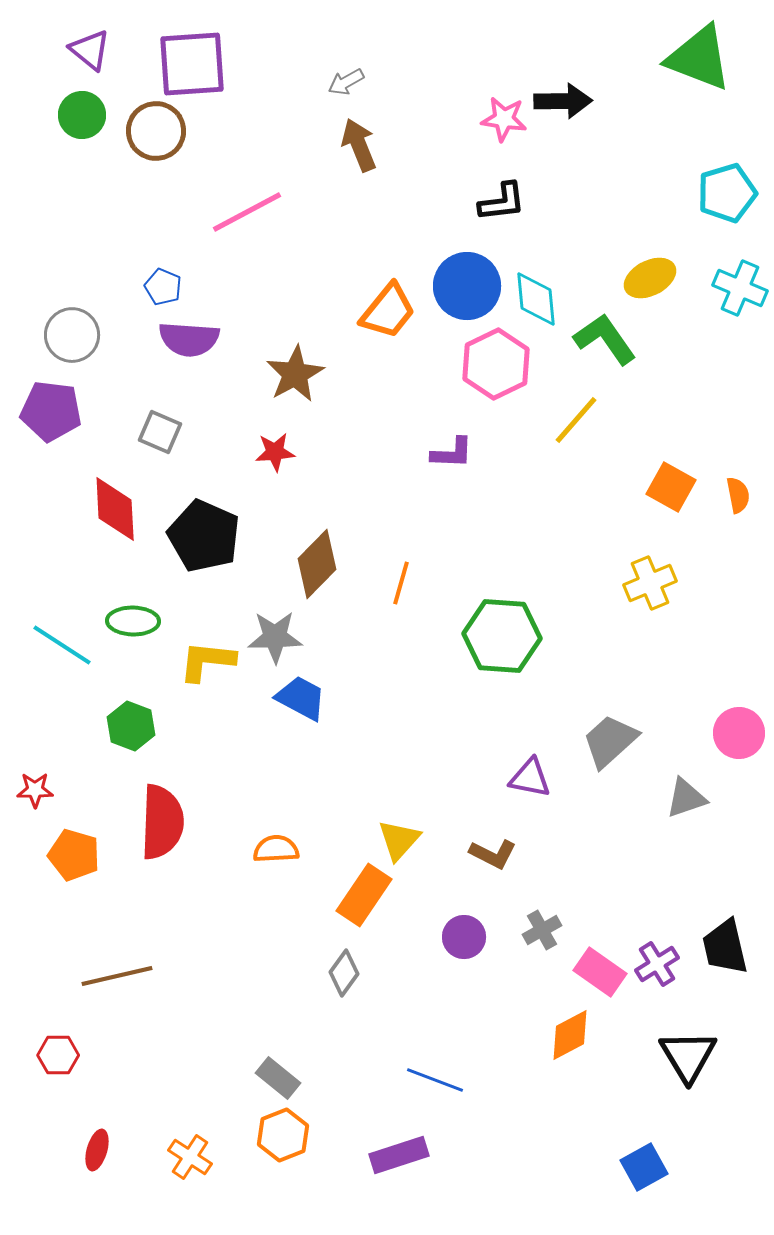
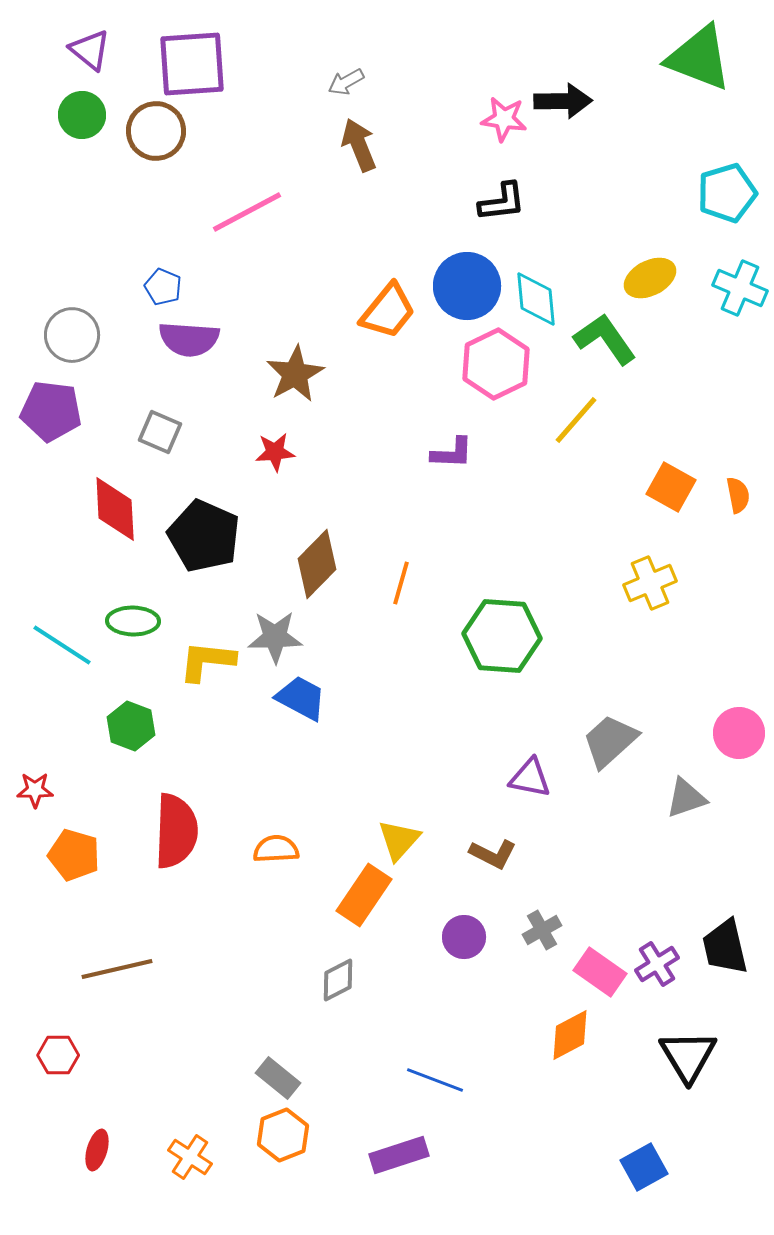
red semicircle at (162, 822): moved 14 px right, 9 px down
gray diamond at (344, 973): moved 6 px left, 7 px down; rotated 27 degrees clockwise
brown line at (117, 976): moved 7 px up
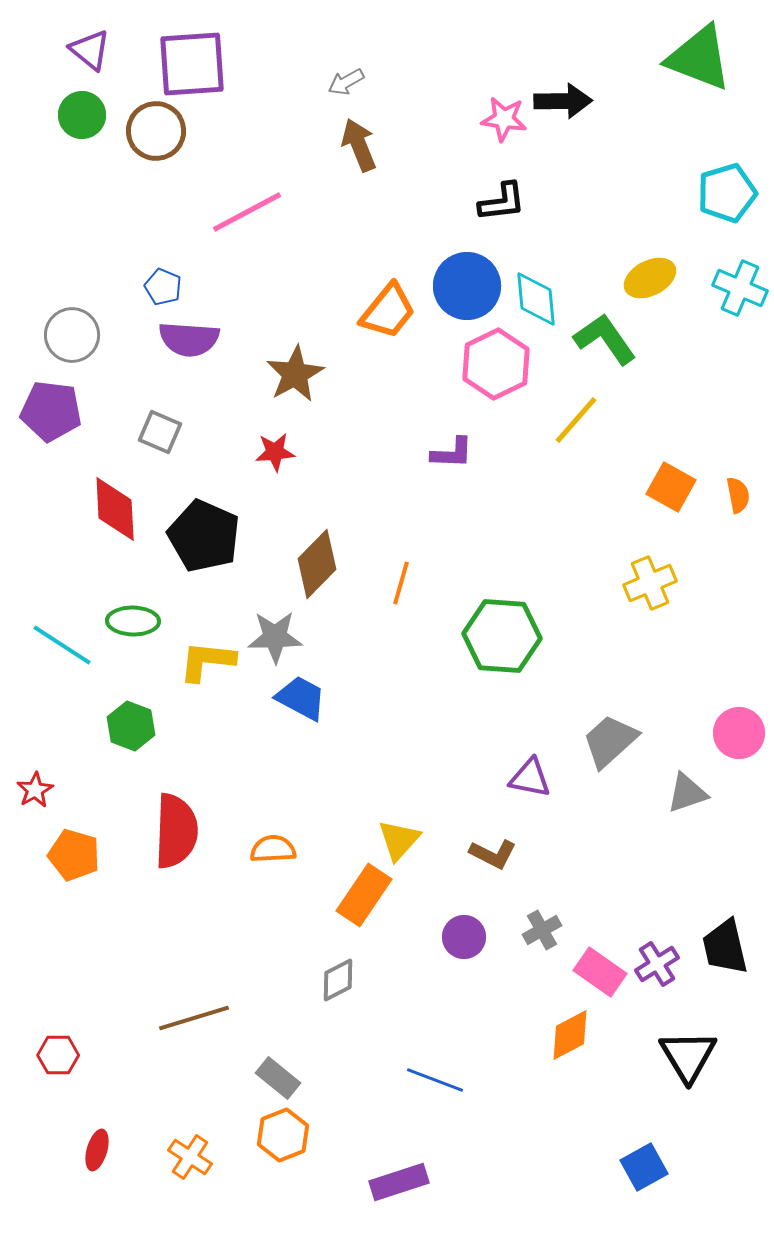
red star at (35, 790): rotated 30 degrees counterclockwise
gray triangle at (686, 798): moved 1 px right, 5 px up
orange semicircle at (276, 849): moved 3 px left
brown line at (117, 969): moved 77 px right, 49 px down; rotated 4 degrees counterclockwise
purple rectangle at (399, 1155): moved 27 px down
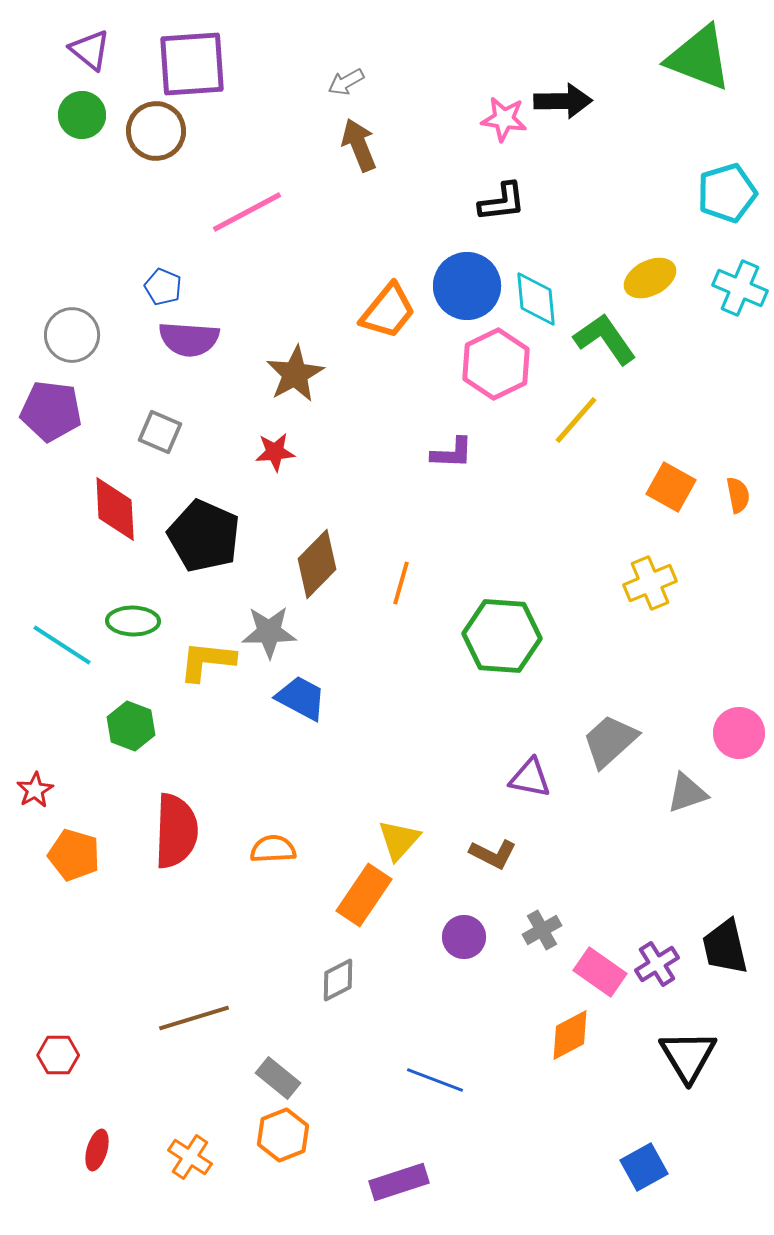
gray star at (275, 637): moved 6 px left, 5 px up
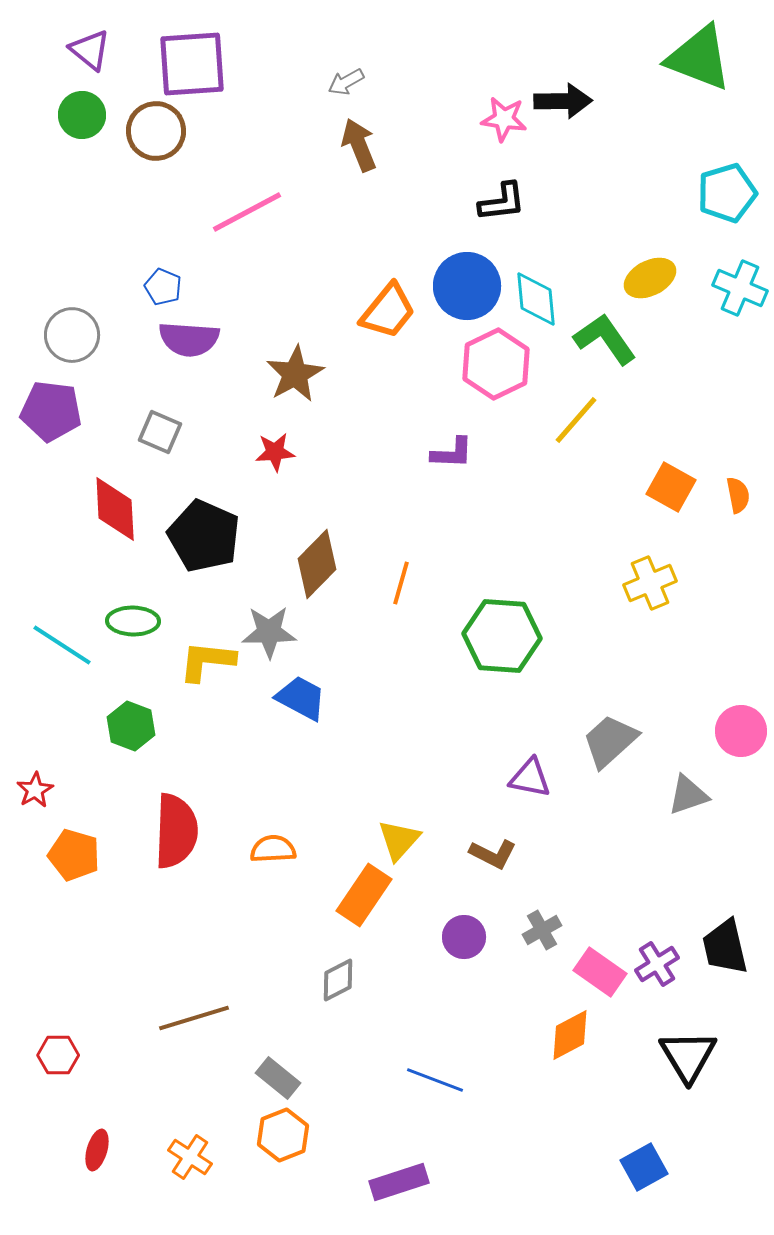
pink circle at (739, 733): moved 2 px right, 2 px up
gray triangle at (687, 793): moved 1 px right, 2 px down
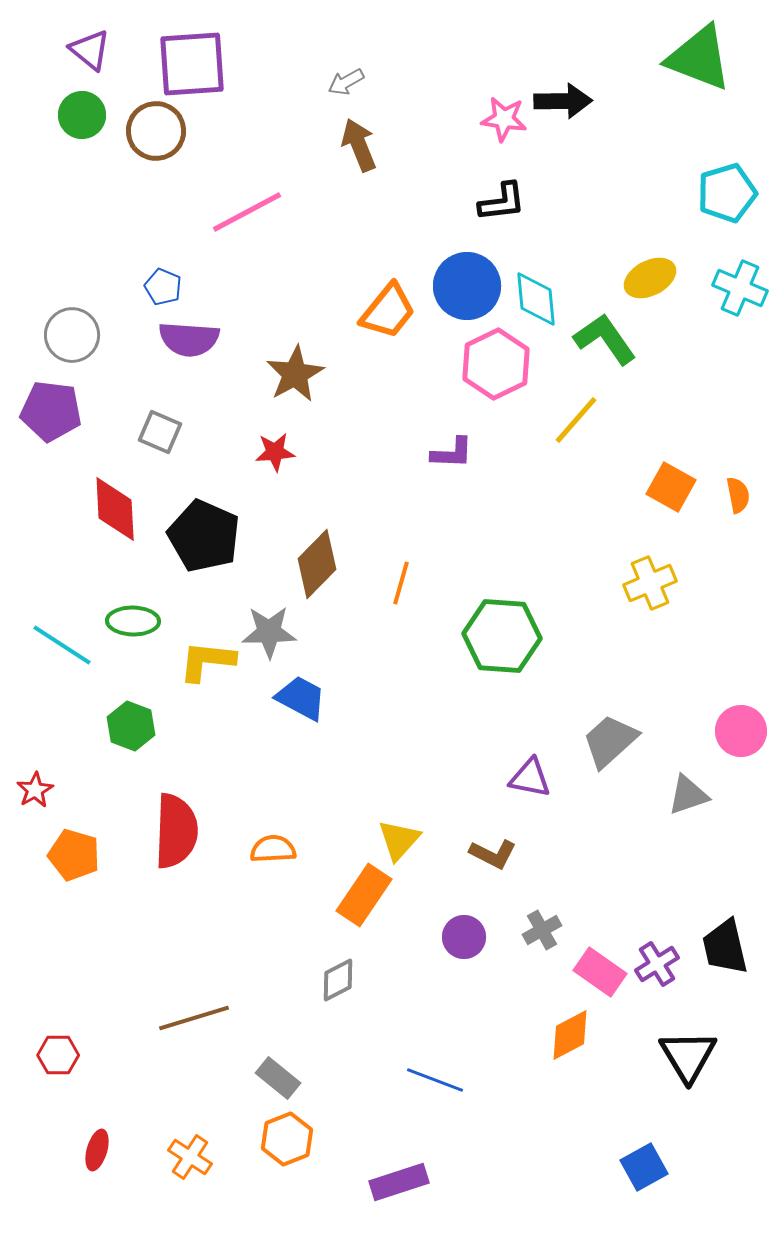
orange hexagon at (283, 1135): moved 4 px right, 4 px down
